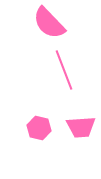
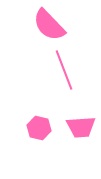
pink semicircle: moved 2 px down
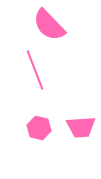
pink line: moved 29 px left
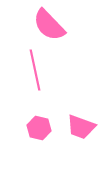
pink line: rotated 9 degrees clockwise
pink trapezoid: rotated 24 degrees clockwise
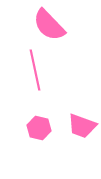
pink trapezoid: moved 1 px right, 1 px up
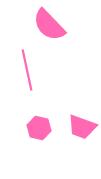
pink line: moved 8 px left
pink trapezoid: moved 1 px down
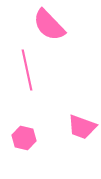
pink hexagon: moved 15 px left, 10 px down
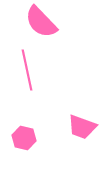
pink semicircle: moved 8 px left, 3 px up
